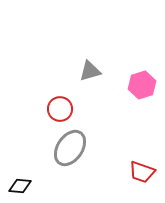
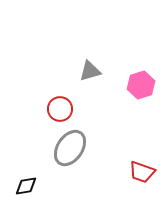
pink hexagon: moved 1 px left
black diamond: moved 6 px right; rotated 15 degrees counterclockwise
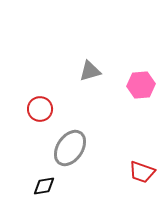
pink hexagon: rotated 12 degrees clockwise
red circle: moved 20 px left
black diamond: moved 18 px right
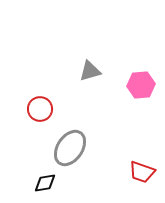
black diamond: moved 1 px right, 3 px up
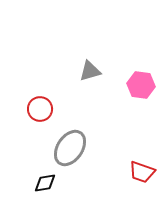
pink hexagon: rotated 12 degrees clockwise
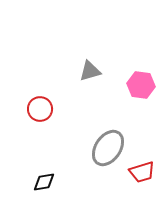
gray ellipse: moved 38 px right
red trapezoid: rotated 36 degrees counterclockwise
black diamond: moved 1 px left, 1 px up
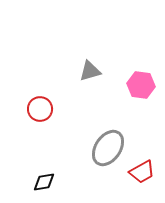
red trapezoid: rotated 12 degrees counterclockwise
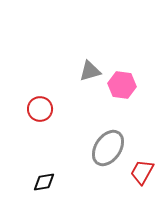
pink hexagon: moved 19 px left
red trapezoid: rotated 148 degrees clockwise
